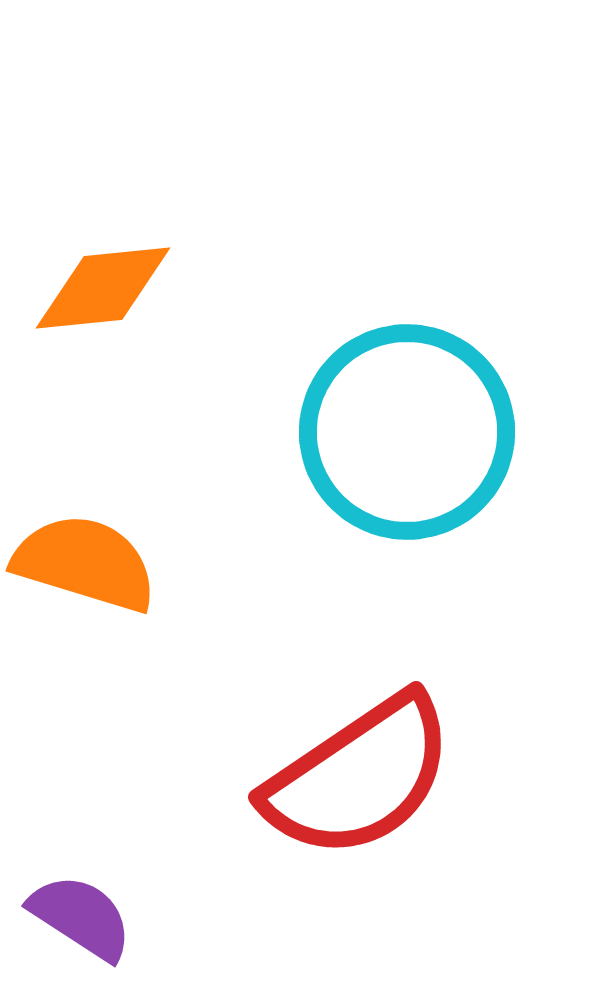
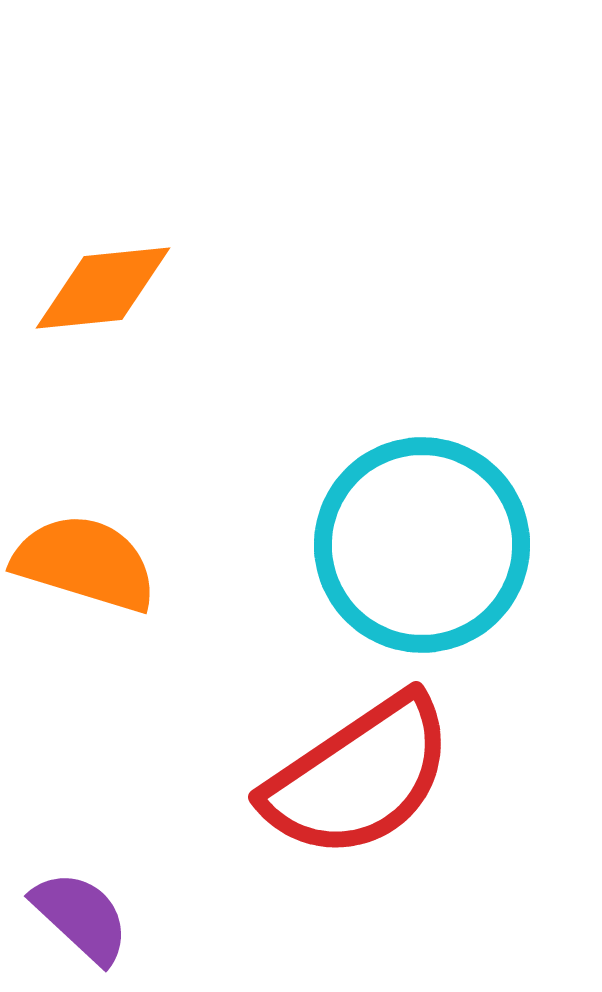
cyan circle: moved 15 px right, 113 px down
purple semicircle: rotated 10 degrees clockwise
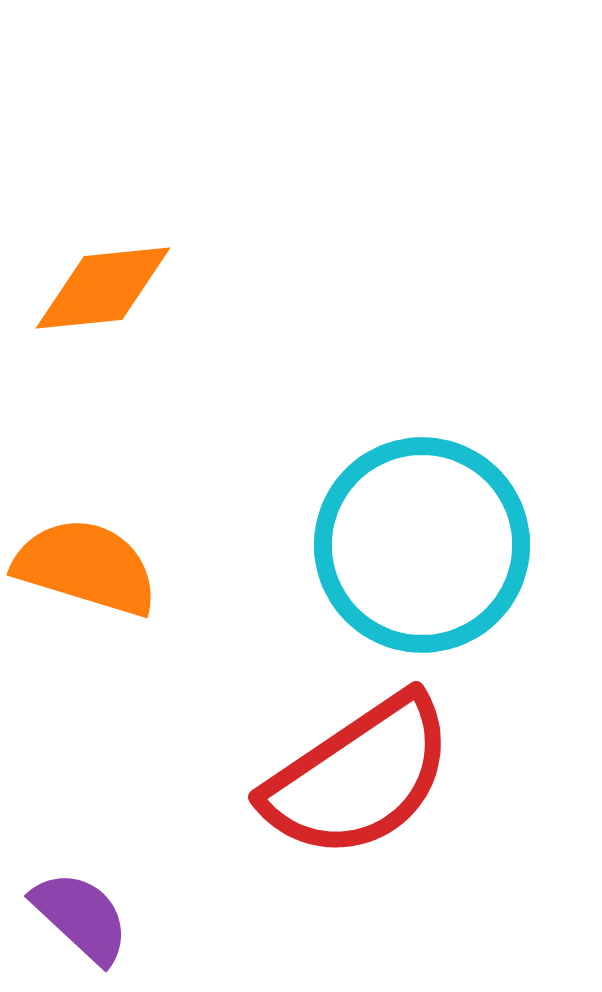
orange semicircle: moved 1 px right, 4 px down
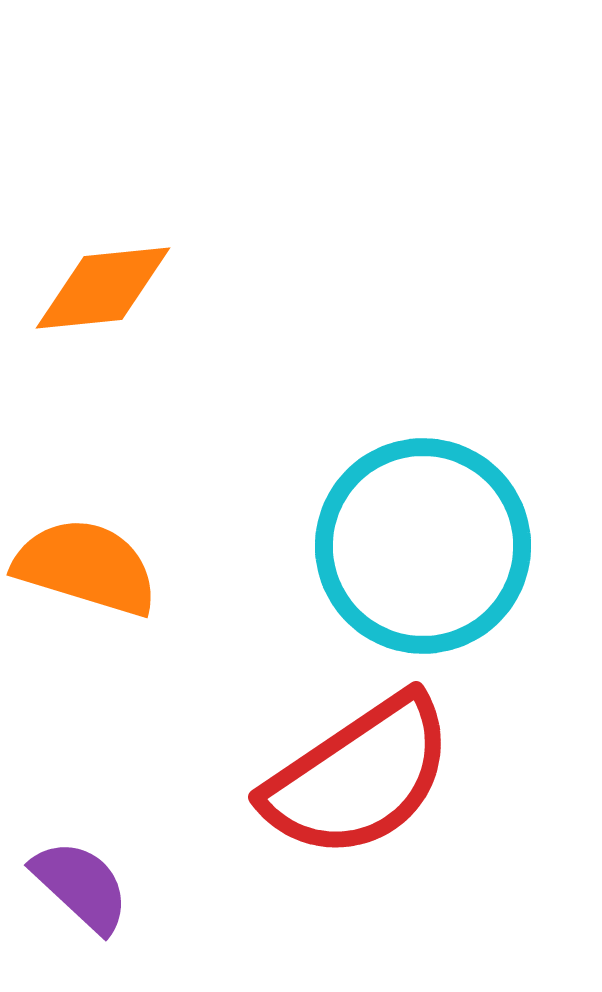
cyan circle: moved 1 px right, 1 px down
purple semicircle: moved 31 px up
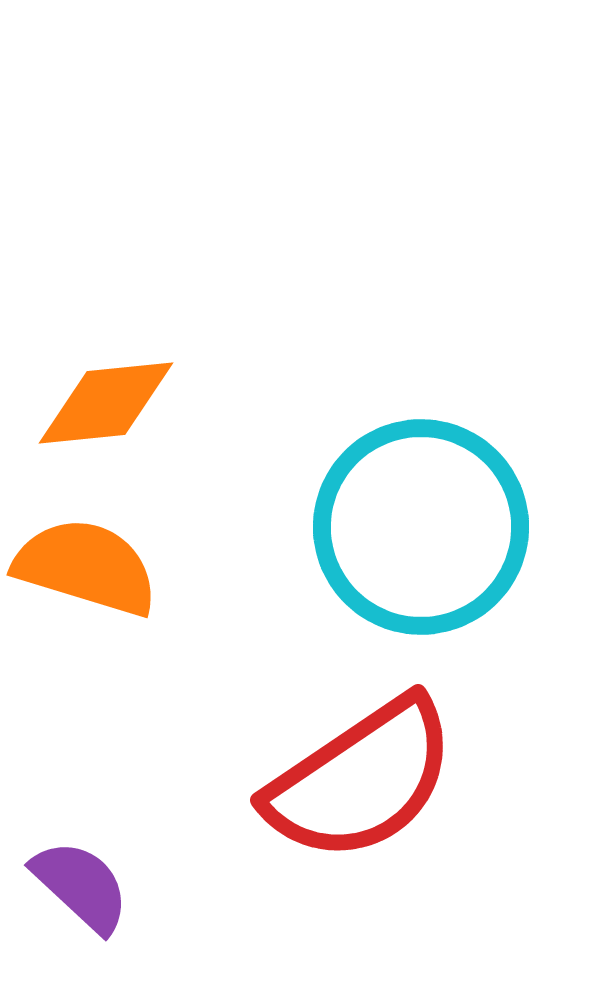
orange diamond: moved 3 px right, 115 px down
cyan circle: moved 2 px left, 19 px up
red semicircle: moved 2 px right, 3 px down
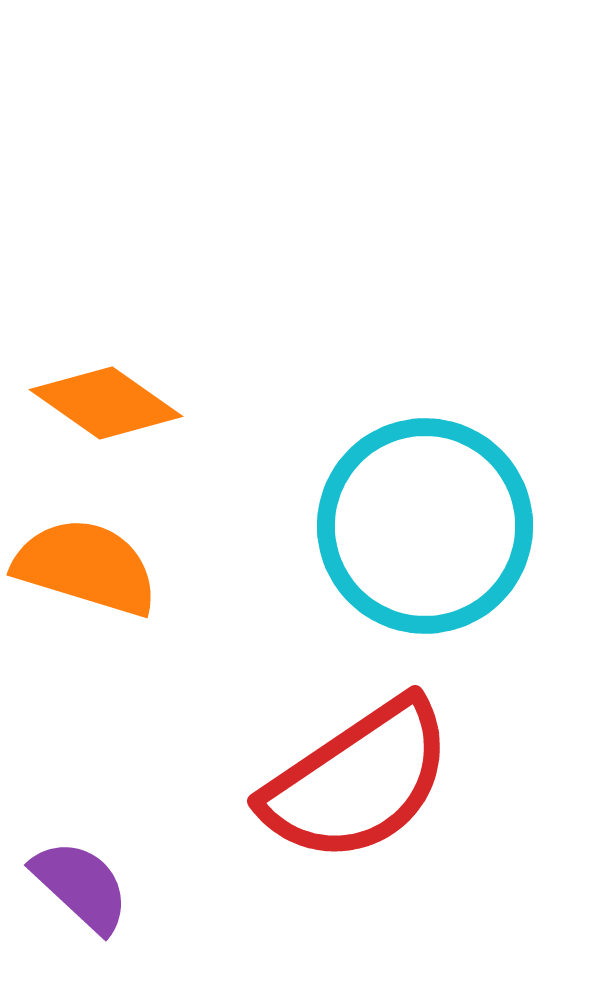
orange diamond: rotated 41 degrees clockwise
cyan circle: moved 4 px right, 1 px up
red semicircle: moved 3 px left, 1 px down
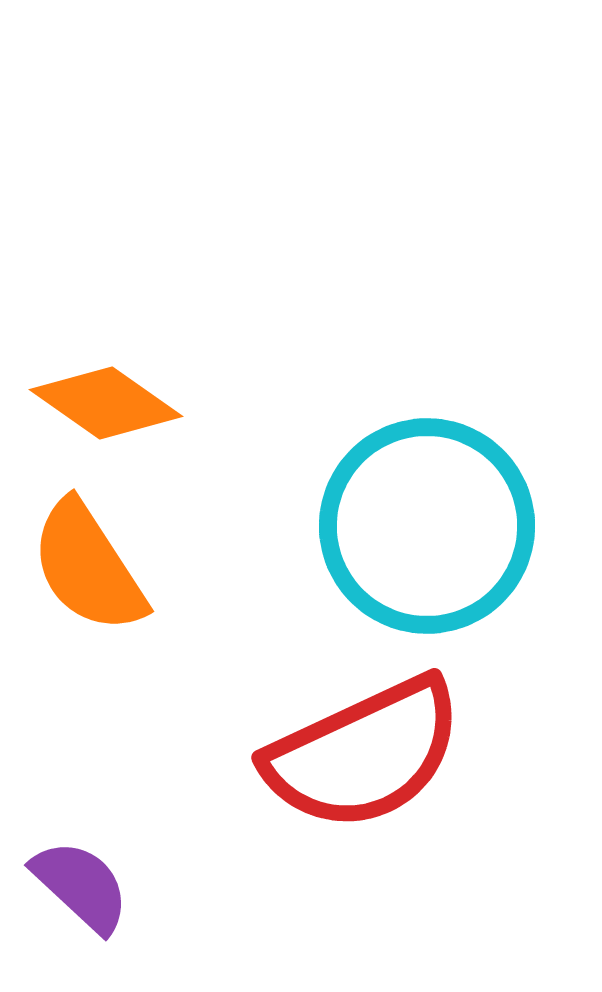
cyan circle: moved 2 px right
orange semicircle: moved 2 px right; rotated 140 degrees counterclockwise
red semicircle: moved 6 px right, 27 px up; rotated 9 degrees clockwise
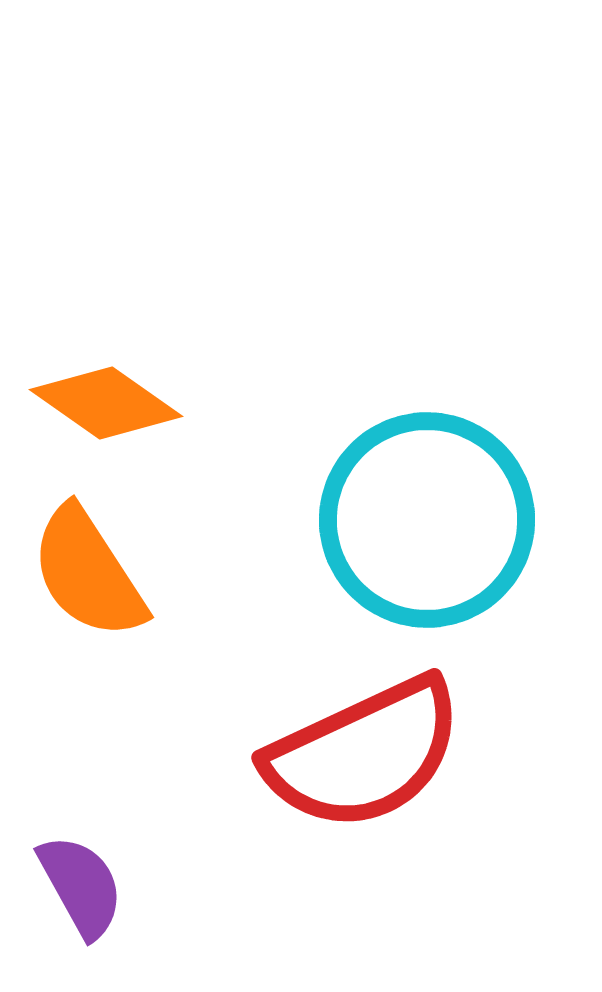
cyan circle: moved 6 px up
orange semicircle: moved 6 px down
purple semicircle: rotated 18 degrees clockwise
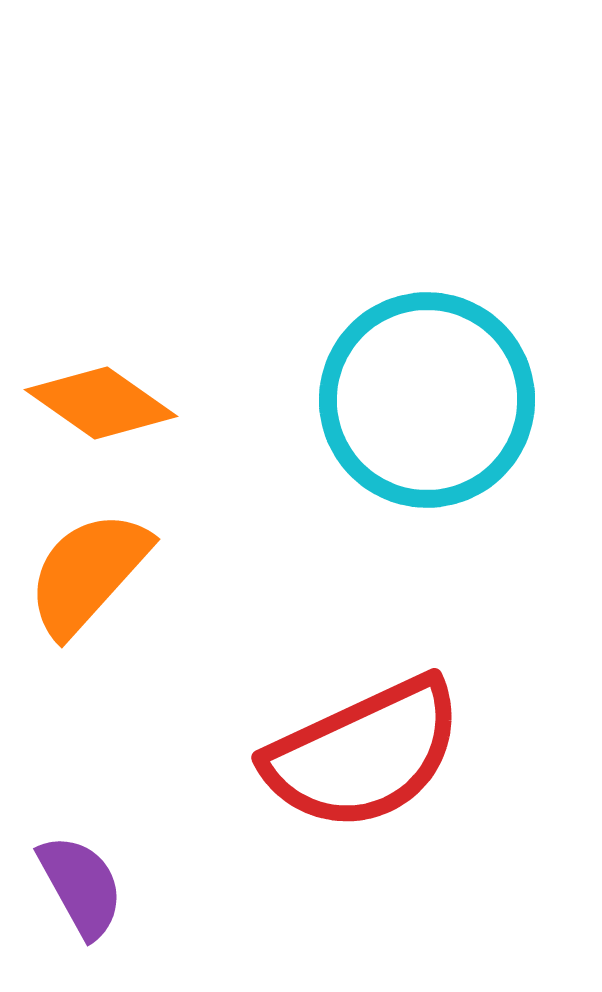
orange diamond: moved 5 px left
cyan circle: moved 120 px up
orange semicircle: rotated 75 degrees clockwise
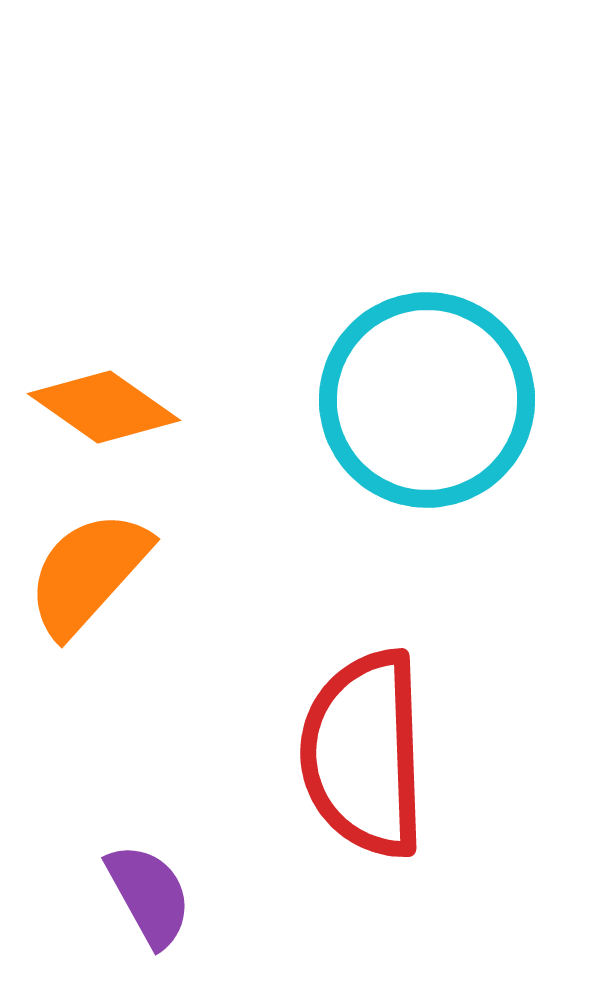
orange diamond: moved 3 px right, 4 px down
red semicircle: rotated 113 degrees clockwise
purple semicircle: moved 68 px right, 9 px down
